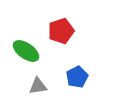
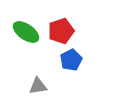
green ellipse: moved 19 px up
blue pentagon: moved 6 px left, 17 px up
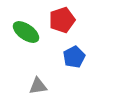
red pentagon: moved 1 px right, 11 px up
blue pentagon: moved 3 px right, 3 px up
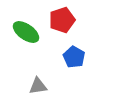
blue pentagon: rotated 15 degrees counterclockwise
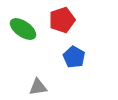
green ellipse: moved 3 px left, 3 px up
gray triangle: moved 1 px down
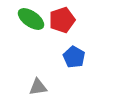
green ellipse: moved 8 px right, 10 px up
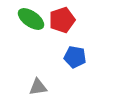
blue pentagon: moved 1 px right; rotated 20 degrees counterclockwise
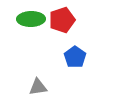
green ellipse: rotated 36 degrees counterclockwise
blue pentagon: rotated 25 degrees clockwise
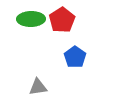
red pentagon: rotated 15 degrees counterclockwise
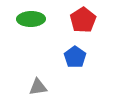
red pentagon: moved 21 px right
